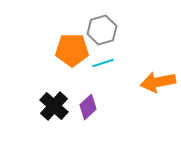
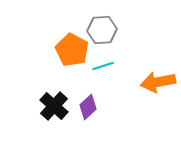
gray hexagon: rotated 12 degrees clockwise
orange pentagon: rotated 28 degrees clockwise
cyan line: moved 3 px down
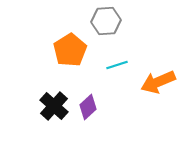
gray hexagon: moved 4 px right, 9 px up
orange pentagon: moved 2 px left; rotated 12 degrees clockwise
cyan line: moved 14 px right, 1 px up
orange arrow: rotated 12 degrees counterclockwise
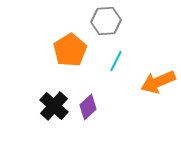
cyan line: moved 1 px left, 4 px up; rotated 45 degrees counterclockwise
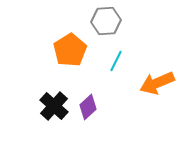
orange arrow: moved 1 px left, 1 px down
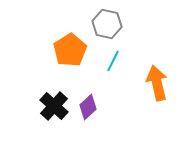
gray hexagon: moved 1 px right, 3 px down; rotated 16 degrees clockwise
cyan line: moved 3 px left
orange arrow: rotated 100 degrees clockwise
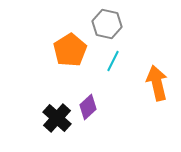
black cross: moved 3 px right, 12 px down
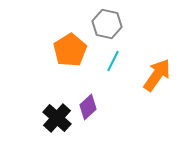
orange arrow: moved 8 px up; rotated 48 degrees clockwise
